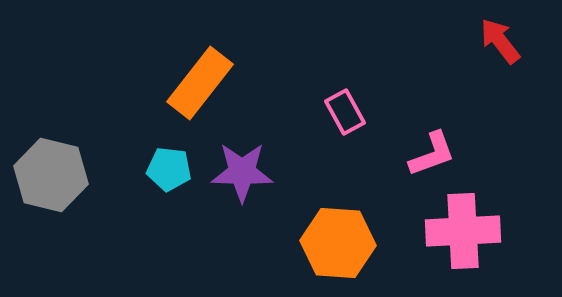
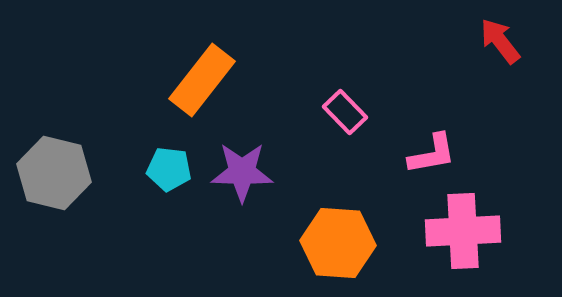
orange rectangle: moved 2 px right, 3 px up
pink rectangle: rotated 15 degrees counterclockwise
pink L-shape: rotated 10 degrees clockwise
gray hexagon: moved 3 px right, 2 px up
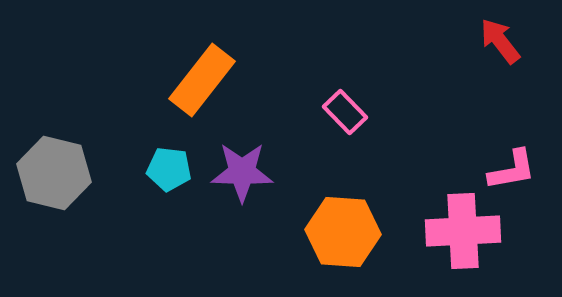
pink L-shape: moved 80 px right, 16 px down
orange hexagon: moved 5 px right, 11 px up
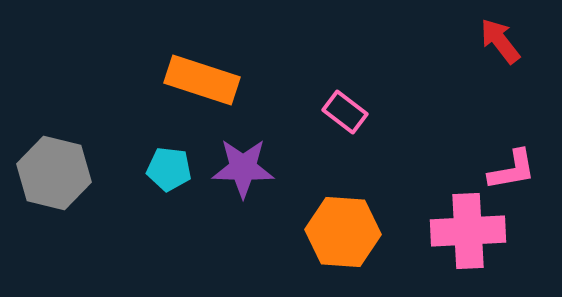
orange rectangle: rotated 70 degrees clockwise
pink rectangle: rotated 9 degrees counterclockwise
purple star: moved 1 px right, 4 px up
pink cross: moved 5 px right
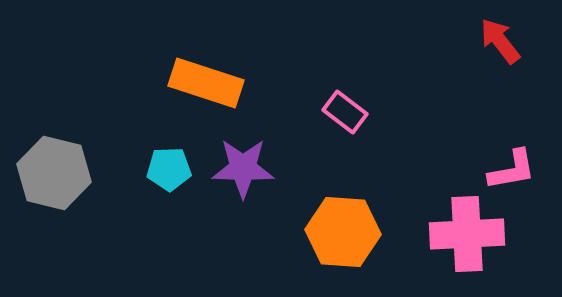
orange rectangle: moved 4 px right, 3 px down
cyan pentagon: rotated 9 degrees counterclockwise
pink cross: moved 1 px left, 3 px down
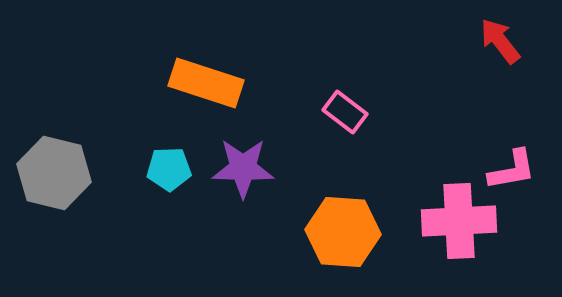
pink cross: moved 8 px left, 13 px up
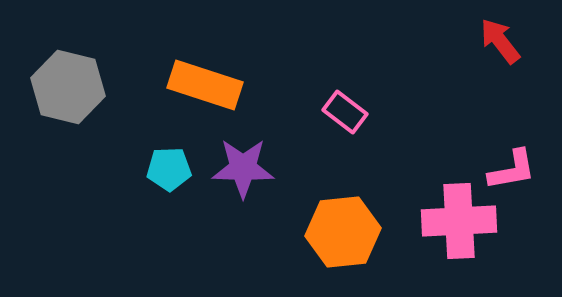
orange rectangle: moved 1 px left, 2 px down
gray hexagon: moved 14 px right, 86 px up
orange hexagon: rotated 10 degrees counterclockwise
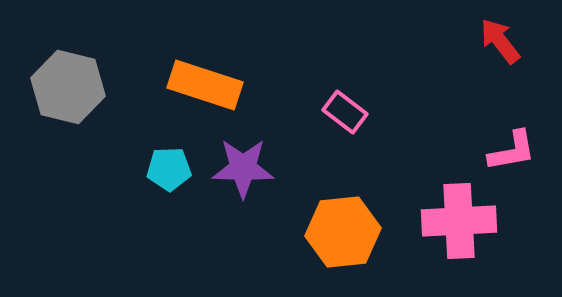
pink L-shape: moved 19 px up
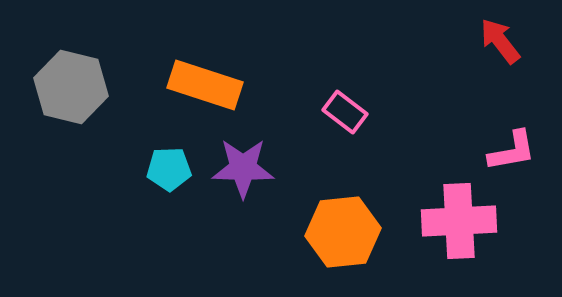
gray hexagon: moved 3 px right
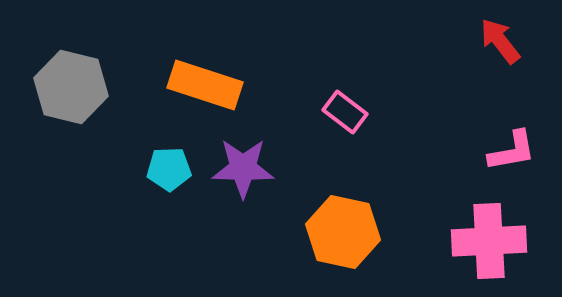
pink cross: moved 30 px right, 20 px down
orange hexagon: rotated 18 degrees clockwise
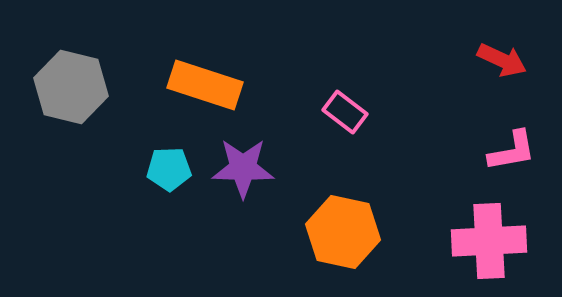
red arrow: moved 2 px right, 19 px down; rotated 153 degrees clockwise
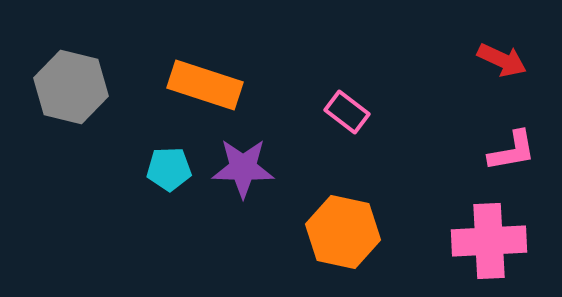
pink rectangle: moved 2 px right
